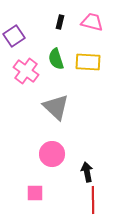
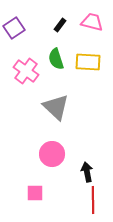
black rectangle: moved 3 px down; rotated 24 degrees clockwise
purple square: moved 8 px up
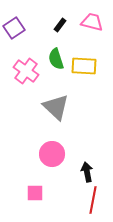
yellow rectangle: moved 4 px left, 4 px down
red line: rotated 12 degrees clockwise
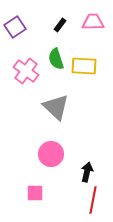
pink trapezoid: moved 1 px right; rotated 15 degrees counterclockwise
purple square: moved 1 px right, 1 px up
pink circle: moved 1 px left
black arrow: rotated 24 degrees clockwise
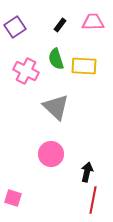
pink cross: rotated 10 degrees counterclockwise
pink square: moved 22 px left, 5 px down; rotated 18 degrees clockwise
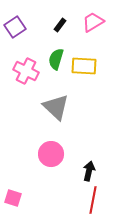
pink trapezoid: rotated 30 degrees counterclockwise
green semicircle: rotated 35 degrees clockwise
black arrow: moved 2 px right, 1 px up
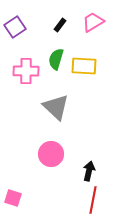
pink cross: rotated 25 degrees counterclockwise
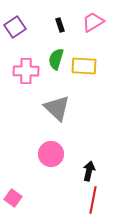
black rectangle: rotated 56 degrees counterclockwise
gray triangle: moved 1 px right, 1 px down
pink square: rotated 18 degrees clockwise
